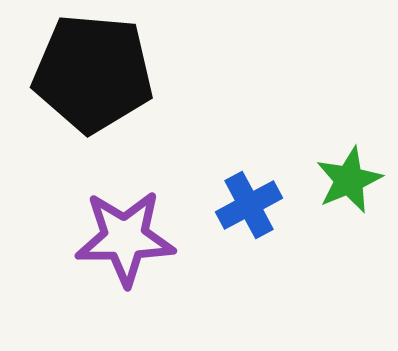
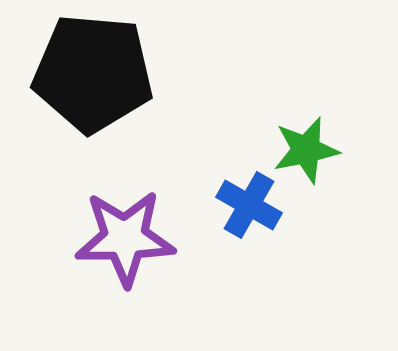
green star: moved 43 px left, 30 px up; rotated 12 degrees clockwise
blue cross: rotated 32 degrees counterclockwise
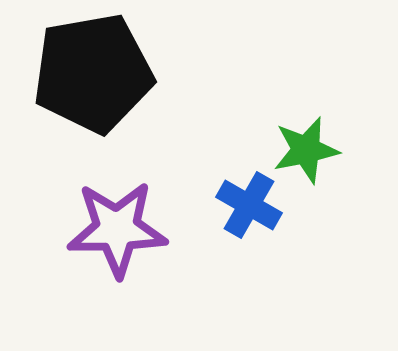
black pentagon: rotated 15 degrees counterclockwise
purple star: moved 8 px left, 9 px up
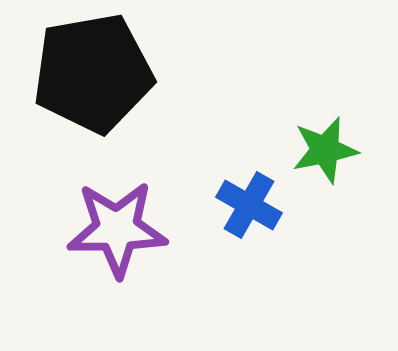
green star: moved 19 px right
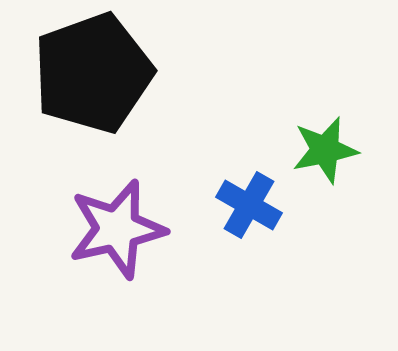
black pentagon: rotated 10 degrees counterclockwise
purple star: rotated 12 degrees counterclockwise
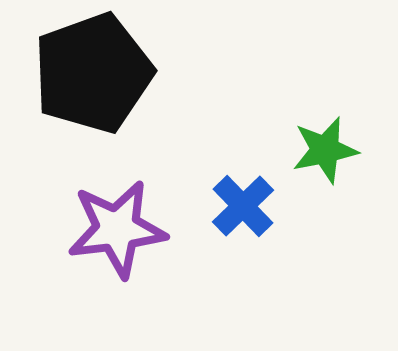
blue cross: moved 6 px left, 1 px down; rotated 16 degrees clockwise
purple star: rotated 6 degrees clockwise
